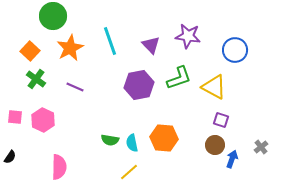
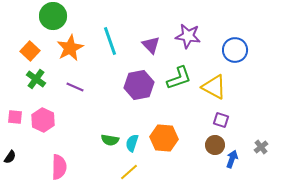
cyan semicircle: rotated 30 degrees clockwise
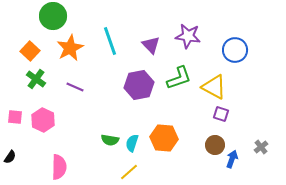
purple square: moved 6 px up
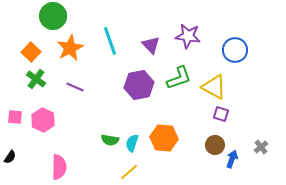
orange square: moved 1 px right, 1 px down
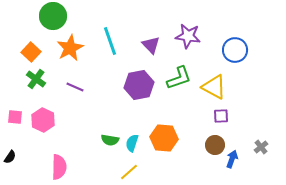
purple square: moved 2 px down; rotated 21 degrees counterclockwise
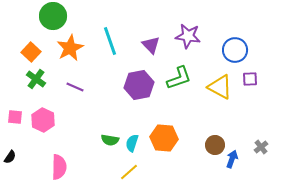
yellow triangle: moved 6 px right
purple square: moved 29 px right, 37 px up
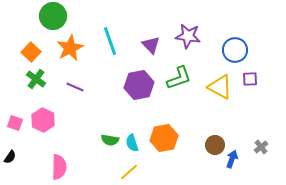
pink square: moved 6 px down; rotated 14 degrees clockwise
orange hexagon: rotated 16 degrees counterclockwise
cyan semicircle: rotated 36 degrees counterclockwise
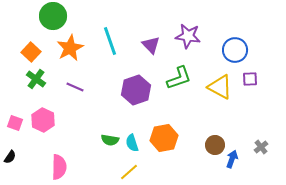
purple hexagon: moved 3 px left, 5 px down; rotated 8 degrees counterclockwise
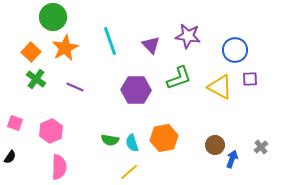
green circle: moved 1 px down
orange star: moved 5 px left
purple hexagon: rotated 20 degrees clockwise
pink hexagon: moved 8 px right, 11 px down; rotated 10 degrees clockwise
